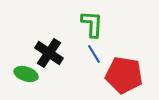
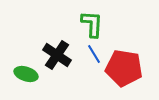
black cross: moved 8 px right, 2 px down
red pentagon: moved 7 px up
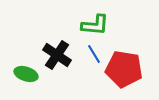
green L-shape: moved 3 px right, 1 px down; rotated 92 degrees clockwise
red pentagon: moved 1 px down
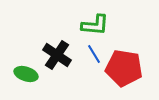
red pentagon: moved 1 px up
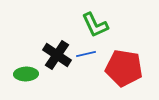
green L-shape: rotated 60 degrees clockwise
blue line: moved 8 px left; rotated 72 degrees counterclockwise
green ellipse: rotated 20 degrees counterclockwise
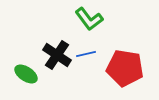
green L-shape: moved 6 px left, 6 px up; rotated 12 degrees counterclockwise
red pentagon: moved 1 px right
green ellipse: rotated 35 degrees clockwise
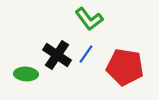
blue line: rotated 42 degrees counterclockwise
red pentagon: moved 1 px up
green ellipse: rotated 30 degrees counterclockwise
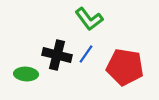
black cross: rotated 20 degrees counterclockwise
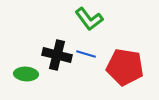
blue line: rotated 72 degrees clockwise
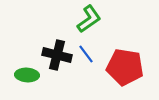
green L-shape: rotated 88 degrees counterclockwise
blue line: rotated 36 degrees clockwise
green ellipse: moved 1 px right, 1 px down
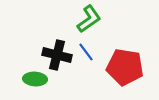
blue line: moved 2 px up
green ellipse: moved 8 px right, 4 px down
